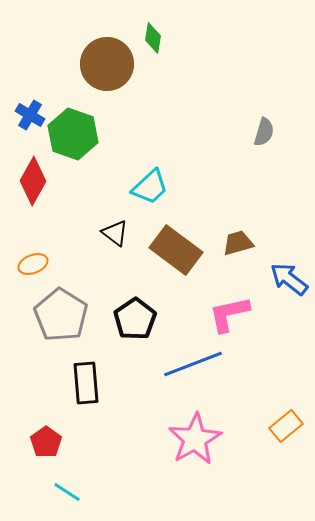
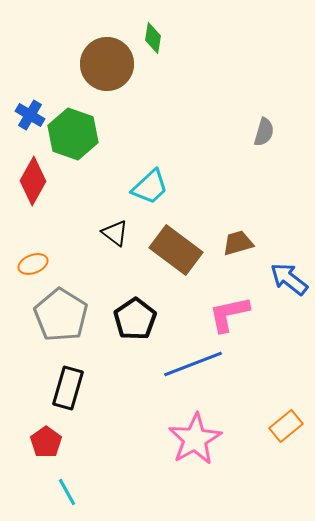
black rectangle: moved 18 px left, 5 px down; rotated 21 degrees clockwise
cyan line: rotated 28 degrees clockwise
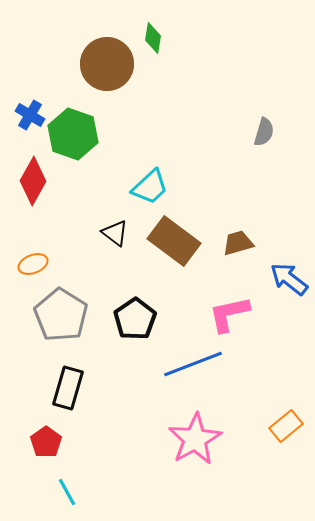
brown rectangle: moved 2 px left, 9 px up
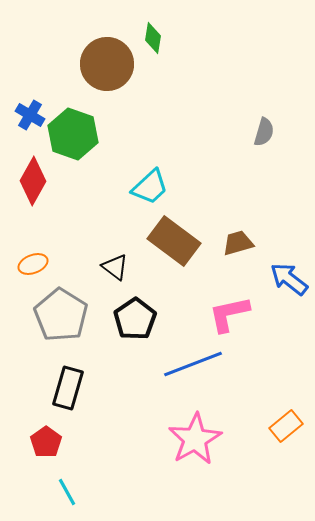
black triangle: moved 34 px down
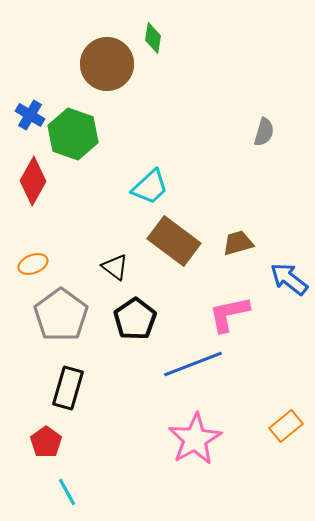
gray pentagon: rotated 4 degrees clockwise
